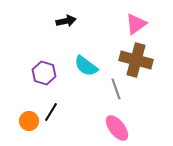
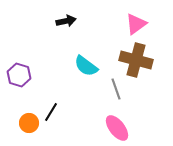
purple hexagon: moved 25 px left, 2 px down
orange circle: moved 2 px down
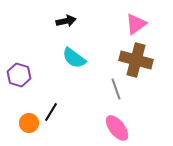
cyan semicircle: moved 12 px left, 8 px up
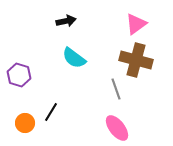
orange circle: moved 4 px left
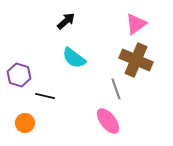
black arrow: rotated 30 degrees counterclockwise
brown cross: rotated 8 degrees clockwise
black line: moved 6 px left, 16 px up; rotated 72 degrees clockwise
pink ellipse: moved 9 px left, 7 px up
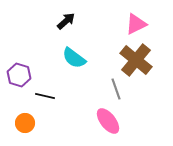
pink triangle: rotated 10 degrees clockwise
brown cross: rotated 16 degrees clockwise
